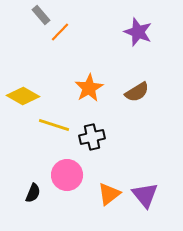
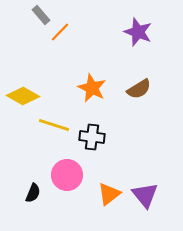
orange star: moved 3 px right; rotated 16 degrees counterclockwise
brown semicircle: moved 2 px right, 3 px up
black cross: rotated 20 degrees clockwise
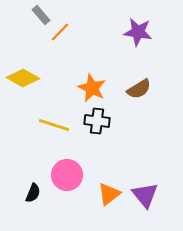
purple star: rotated 12 degrees counterclockwise
yellow diamond: moved 18 px up
black cross: moved 5 px right, 16 px up
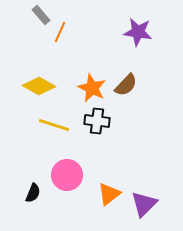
orange line: rotated 20 degrees counterclockwise
yellow diamond: moved 16 px right, 8 px down
brown semicircle: moved 13 px left, 4 px up; rotated 15 degrees counterclockwise
purple triangle: moved 1 px left, 9 px down; rotated 24 degrees clockwise
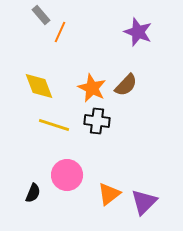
purple star: rotated 12 degrees clockwise
yellow diamond: rotated 40 degrees clockwise
purple triangle: moved 2 px up
